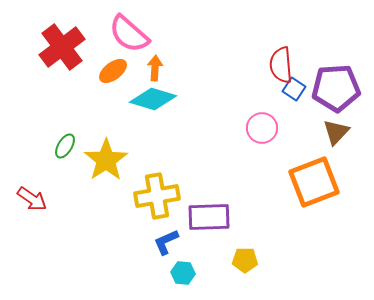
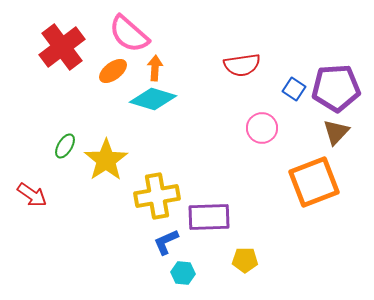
red semicircle: moved 39 px left; rotated 93 degrees counterclockwise
red arrow: moved 4 px up
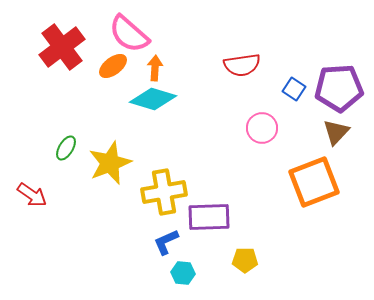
orange ellipse: moved 5 px up
purple pentagon: moved 3 px right
green ellipse: moved 1 px right, 2 px down
yellow star: moved 4 px right, 3 px down; rotated 12 degrees clockwise
yellow cross: moved 7 px right, 4 px up
